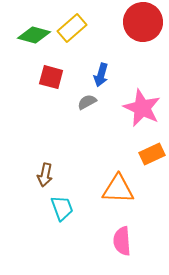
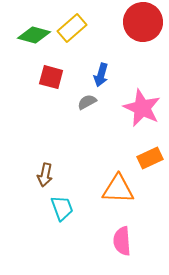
orange rectangle: moved 2 px left, 4 px down
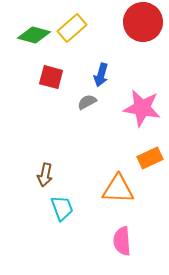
pink star: rotated 15 degrees counterclockwise
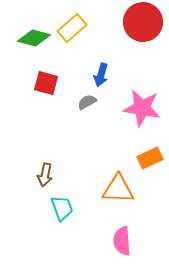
green diamond: moved 3 px down
red square: moved 5 px left, 6 px down
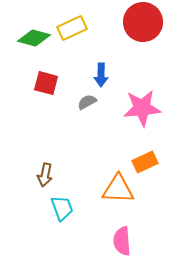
yellow rectangle: rotated 16 degrees clockwise
blue arrow: rotated 15 degrees counterclockwise
pink star: rotated 15 degrees counterclockwise
orange rectangle: moved 5 px left, 4 px down
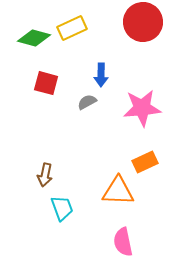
orange triangle: moved 2 px down
pink semicircle: moved 1 px right, 1 px down; rotated 8 degrees counterclockwise
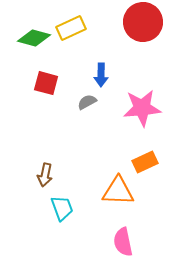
yellow rectangle: moved 1 px left
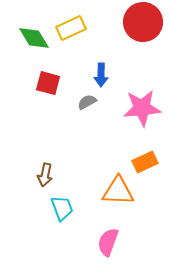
green diamond: rotated 44 degrees clockwise
red square: moved 2 px right
pink semicircle: moved 15 px left; rotated 32 degrees clockwise
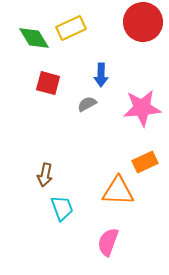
gray semicircle: moved 2 px down
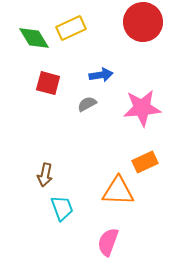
blue arrow: rotated 100 degrees counterclockwise
